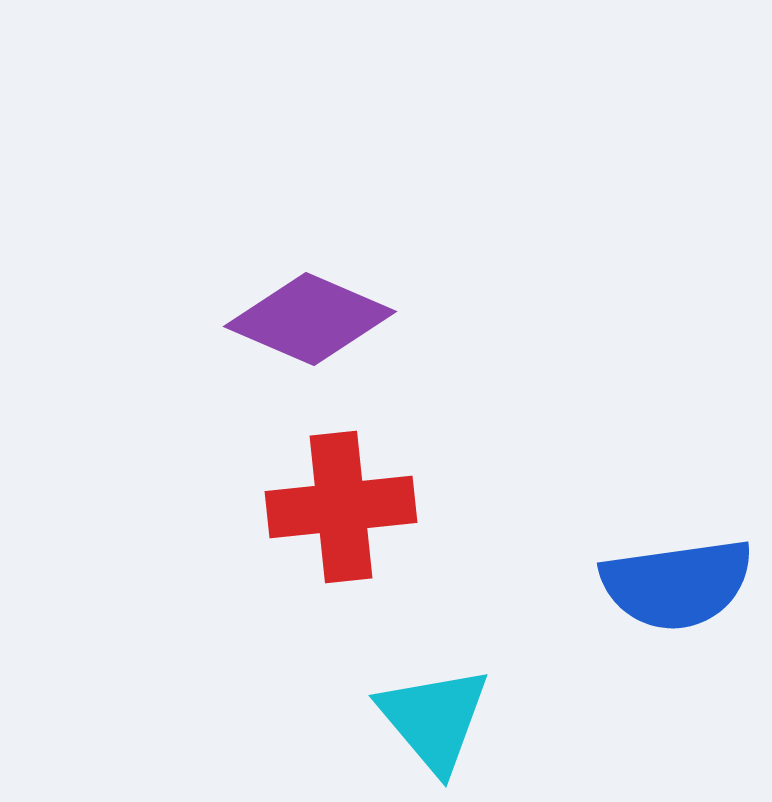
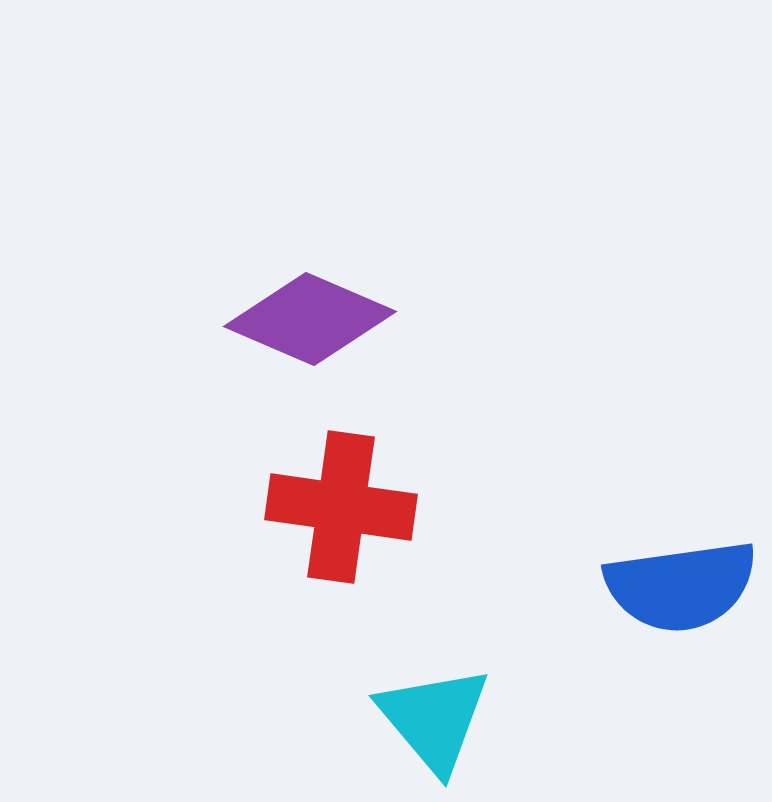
red cross: rotated 14 degrees clockwise
blue semicircle: moved 4 px right, 2 px down
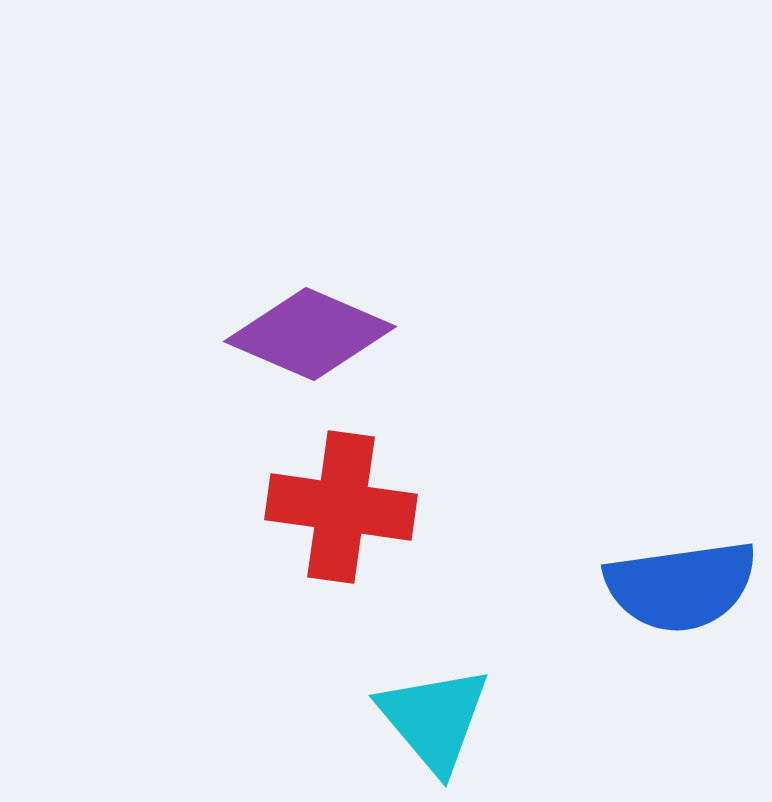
purple diamond: moved 15 px down
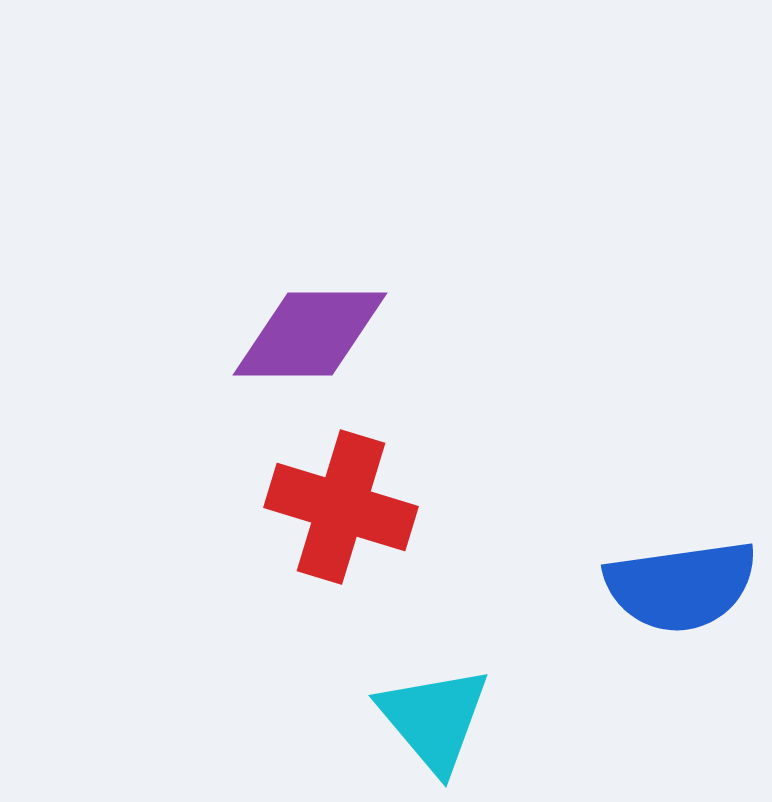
purple diamond: rotated 23 degrees counterclockwise
red cross: rotated 9 degrees clockwise
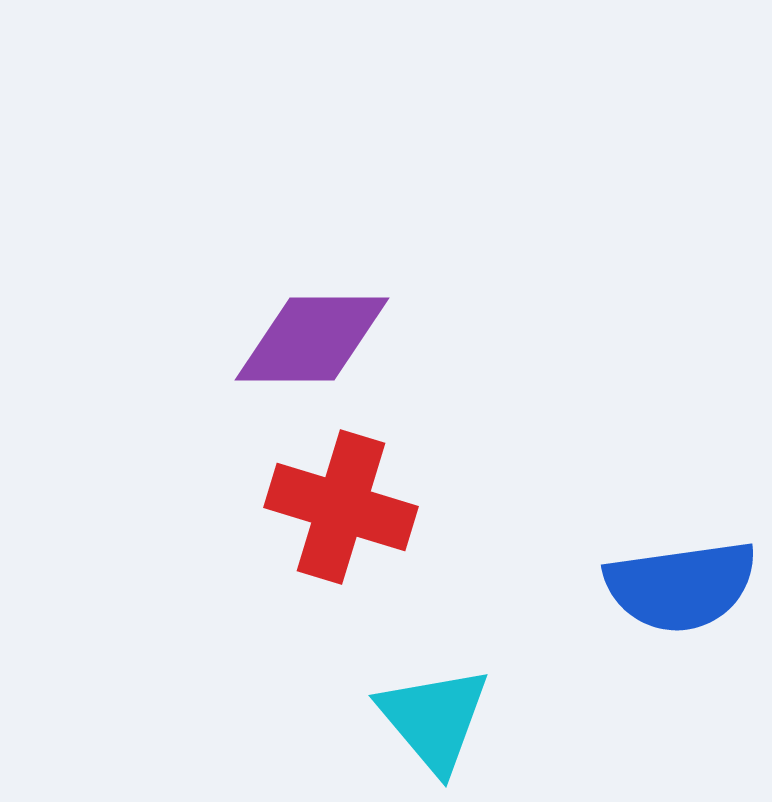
purple diamond: moved 2 px right, 5 px down
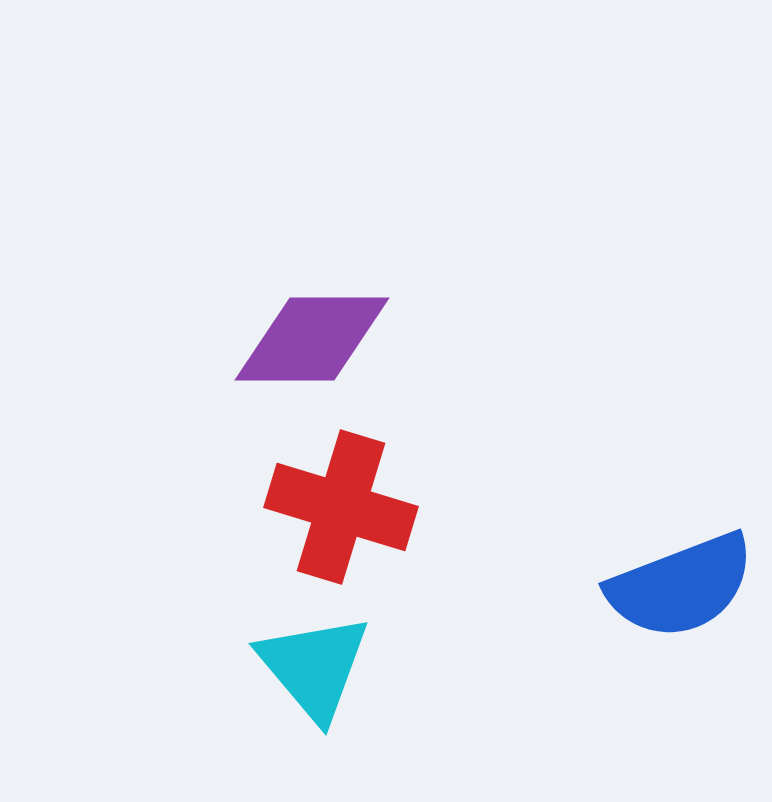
blue semicircle: rotated 13 degrees counterclockwise
cyan triangle: moved 120 px left, 52 px up
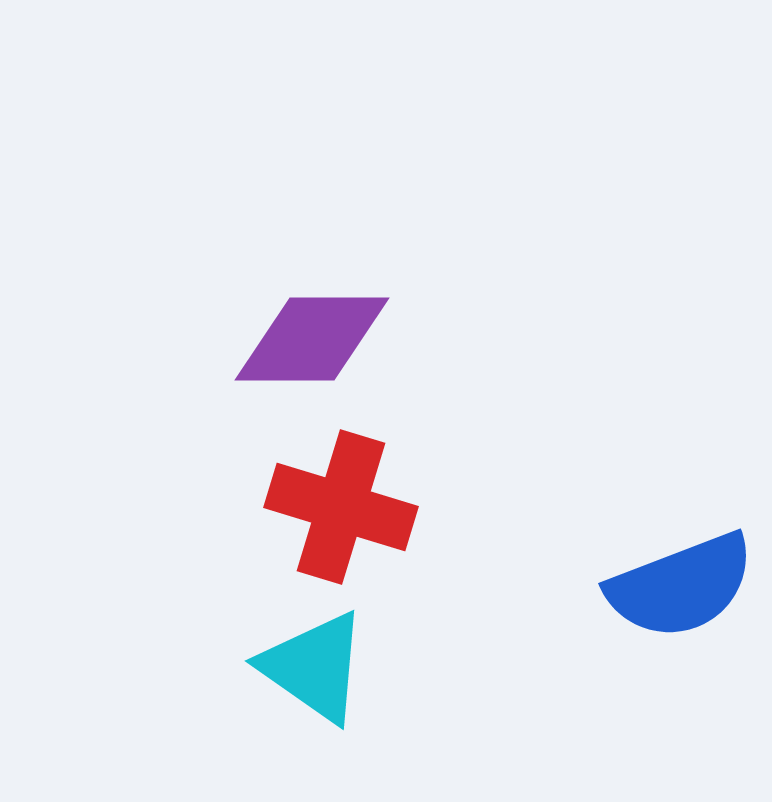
cyan triangle: rotated 15 degrees counterclockwise
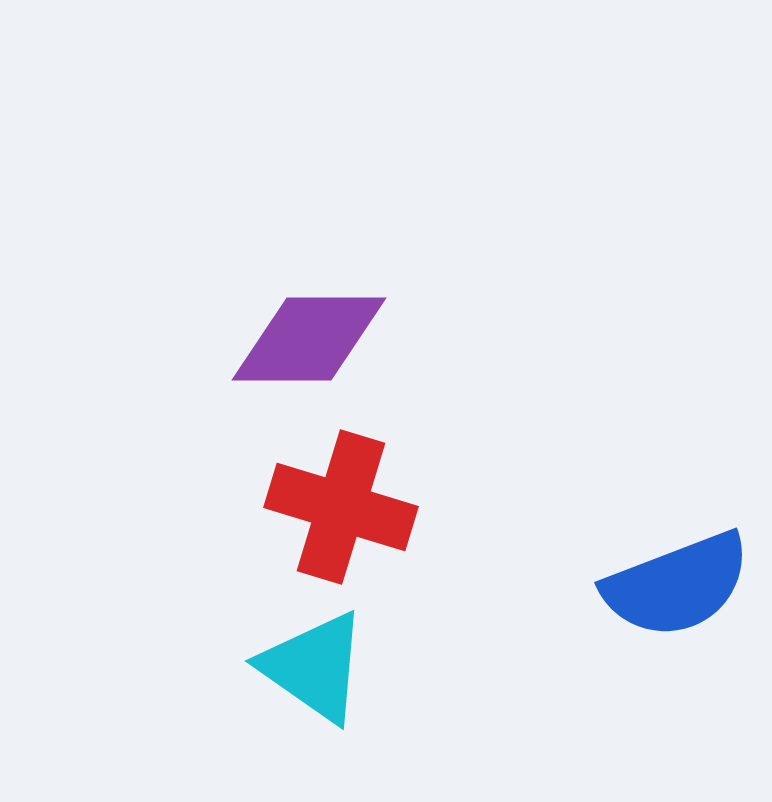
purple diamond: moved 3 px left
blue semicircle: moved 4 px left, 1 px up
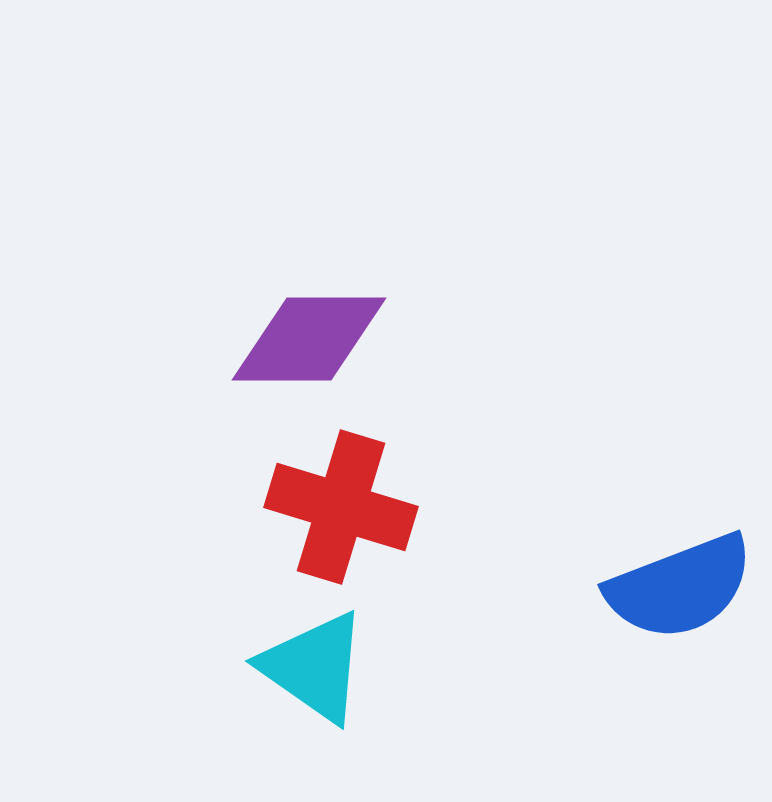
blue semicircle: moved 3 px right, 2 px down
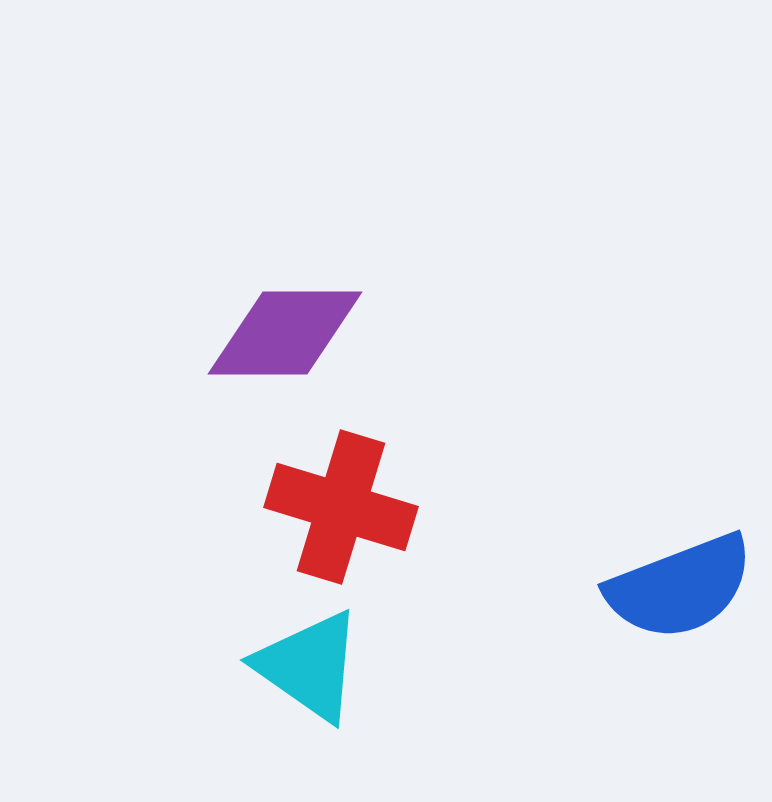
purple diamond: moved 24 px left, 6 px up
cyan triangle: moved 5 px left, 1 px up
